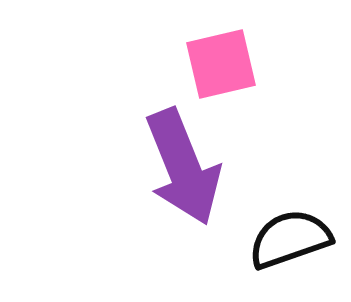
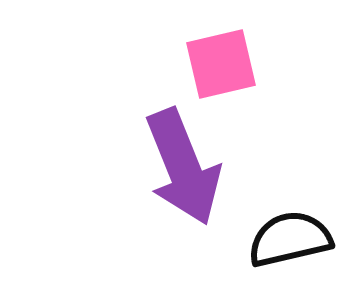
black semicircle: rotated 6 degrees clockwise
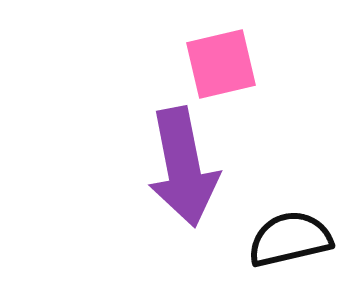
purple arrow: rotated 11 degrees clockwise
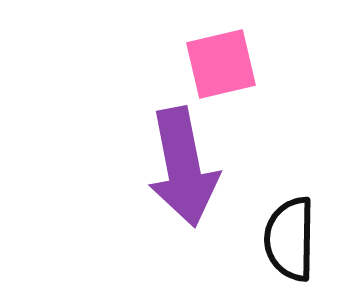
black semicircle: rotated 76 degrees counterclockwise
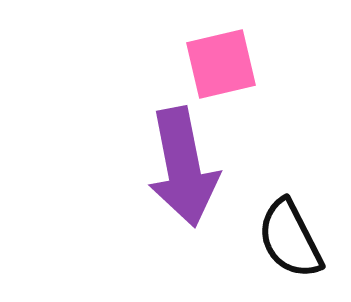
black semicircle: rotated 28 degrees counterclockwise
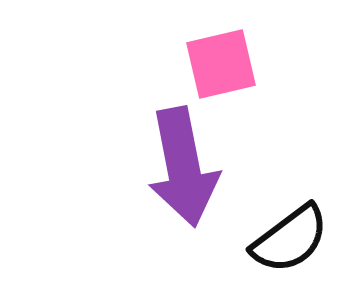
black semicircle: rotated 100 degrees counterclockwise
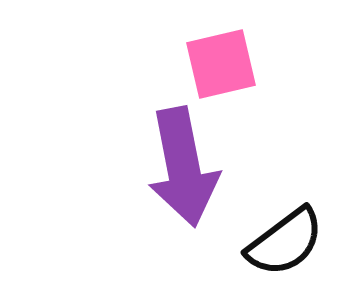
black semicircle: moved 5 px left, 3 px down
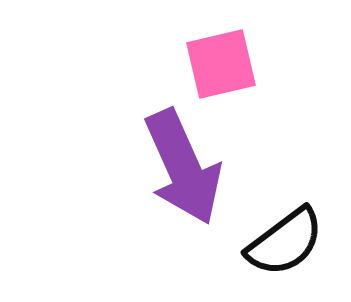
purple arrow: rotated 13 degrees counterclockwise
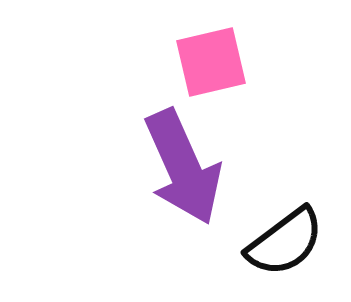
pink square: moved 10 px left, 2 px up
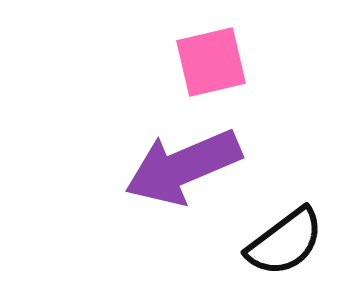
purple arrow: rotated 91 degrees clockwise
